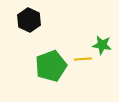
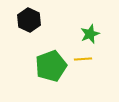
green star: moved 12 px left, 11 px up; rotated 30 degrees counterclockwise
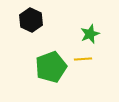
black hexagon: moved 2 px right
green pentagon: moved 1 px down
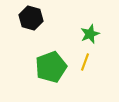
black hexagon: moved 2 px up; rotated 10 degrees counterclockwise
yellow line: moved 2 px right, 3 px down; rotated 66 degrees counterclockwise
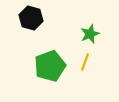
green pentagon: moved 1 px left, 1 px up
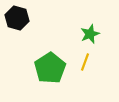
black hexagon: moved 14 px left
green pentagon: moved 2 px down; rotated 12 degrees counterclockwise
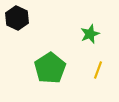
black hexagon: rotated 10 degrees clockwise
yellow line: moved 13 px right, 8 px down
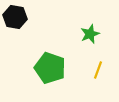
black hexagon: moved 2 px left, 1 px up; rotated 15 degrees counterclockwise
green pentagon: rotated 20 degrees counterclockwise
